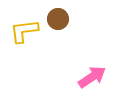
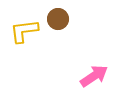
pink arrow: moved 2 px right, 1 px up
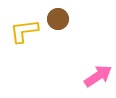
pink arrow: moved 4 px right
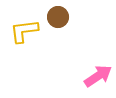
brown circle: moved 2 px up
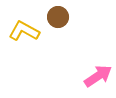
yellow L-shape: rotated 36 degrees clockwise
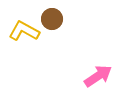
brown circle: moved 6 px left, 2 px down
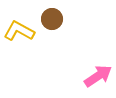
yellow L-shape: moved 5 px left
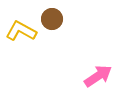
yellow L-shape: moved 2 px right
